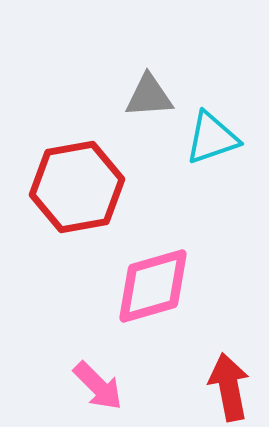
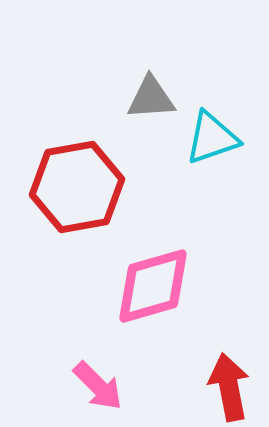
gray triangle: moved 2 px right, 2 px down
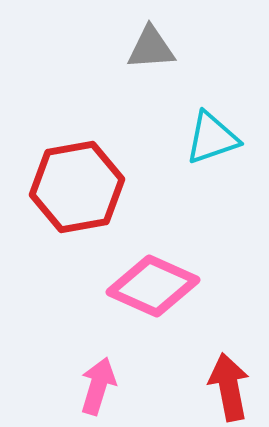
gray triangle: moved 50 px up
pink diamond: rotated 40 degrees clockwise
pink arrow: rotated 118 degrees counterclockwise
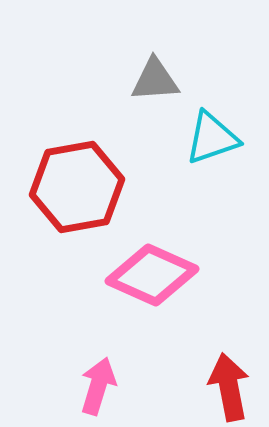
gray triangle: moved 4 px right, 32 px down
pink diamond: moved 1 px left, 11 px up
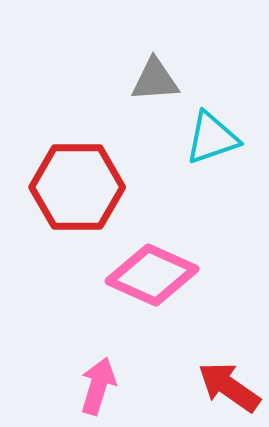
red hexagon: rotated 10 degrees clockwise
red arrow: rotated 44 degrees counterclockwise
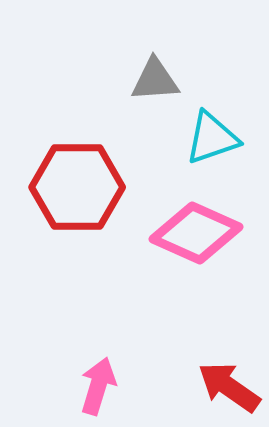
pink diamond: moved 44 px right, 42 px up
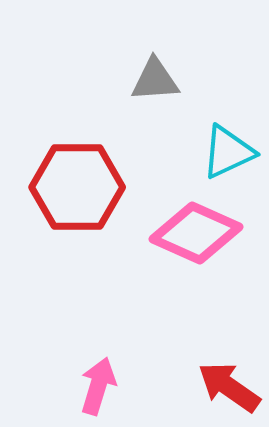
cyan triangle: moved 16 px right, 14 px down; rotated 6 degrees counterclockwise
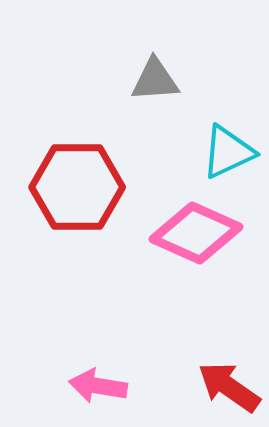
pink arrow: rotated 98 degrees counterclockwise
